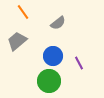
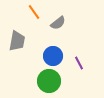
orange line: moved 11 px right
gray trapezoid: rotated 140 degrees clockwise
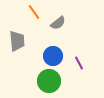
gray trapezoid: rotated 15 degrees counterclockwise
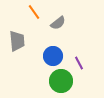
green circle: moved 12 px right
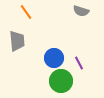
orange line: moved 8 px left
gray semicircle: moved 23 px right, 12 px up; rotated 56 degrees clockwise
blue circle: moved 1 px right, 2 px down
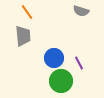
orange line: moved 1 px right
gray trapezoid: moved 6 px right, 5 px up
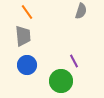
gray semicircle: rotated 91 degrees counterclockwise
blue circle: moved 27 px left, 7 px down
purple line: moved 5 px left, 2 px up
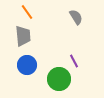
gray semicircle: moved 5 px left, 6 px down; rotated 49 degrees counterclockwise
green circle: moved 2 px left, 2 px up
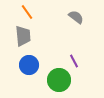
gray semicircle: rotated 21 degrees counterclockwise
blue circle: moved 2 px right
green circle: moved 1 px down
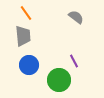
orange line: moved 1 px left, 1 px down
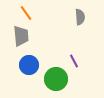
gray semicircle: moved 4 px right; rotated 49 degrees clockwise
gray trapezoid: moved 2 px left
green circle: moved 3 px left, 1 px up
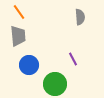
orange line: moved 7 px left, 1 px up
gray trapezoid: moved 3 px left
purple line: moved 1 px left, 2 px up
green circle: moved 1 px left, 5 px down
